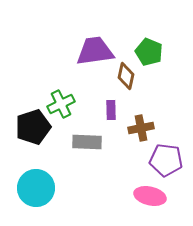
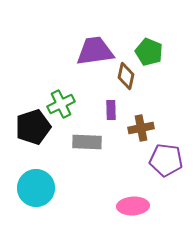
pink ellipse: moved 17 px left, 10 px down; rotated 16 degrees counterclockwise
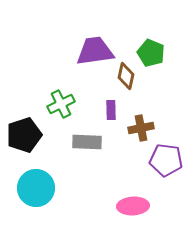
green pentagon: moved 2 px right, 1 px down
black pentagon: moved 9 px left, 8 px down
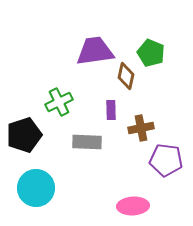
green cross: moved 2 px left, 2 px up
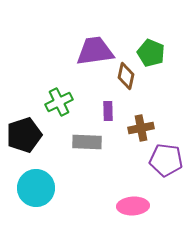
purple rectangle: moved 3 px left, 1 px down
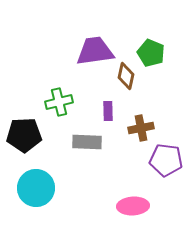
green cross: rotated 12 degrees clockwise
black pentagon: rotated 16 degrees clockwise
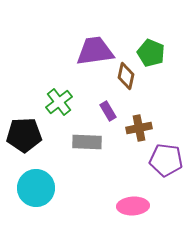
green cross: rotated 24 degrees counterclockwise
purple rectangle: rotated 30 degrees counterclockwise
brown cross: moved 2 px left
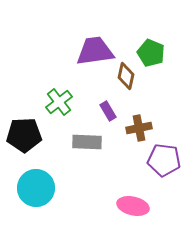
purple pentagon: moved 2 px left
pink ellipse: rotated 16 degrees clockwise
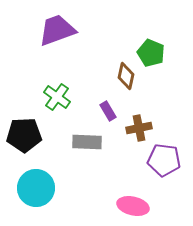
purple trapezoid: moved 38 px left, 21 px up; rotated 12 degrees counterclockwise
green cross: moved 2 px left, 5 px up; rotated 16 degrees counterclockwise
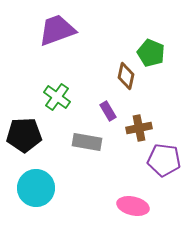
gray rectangle: rotated 8 degrees clockwise
